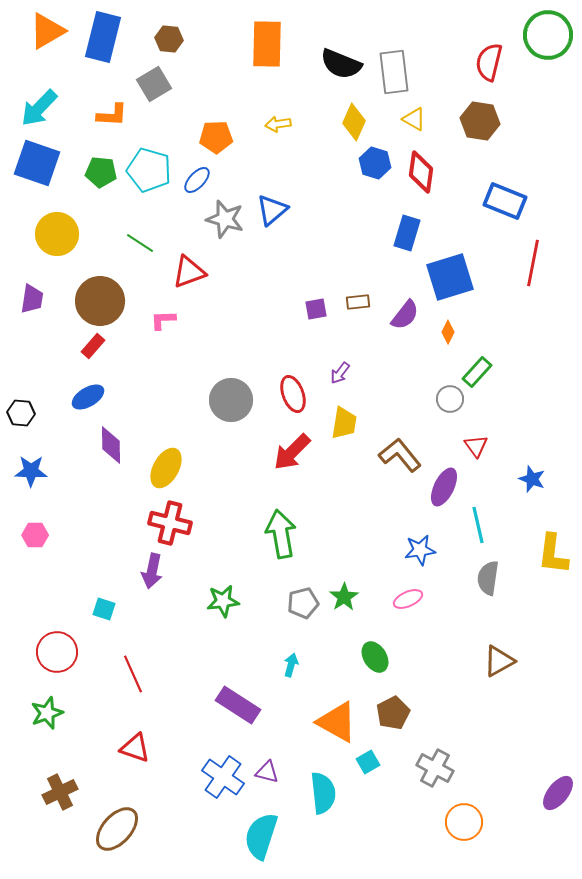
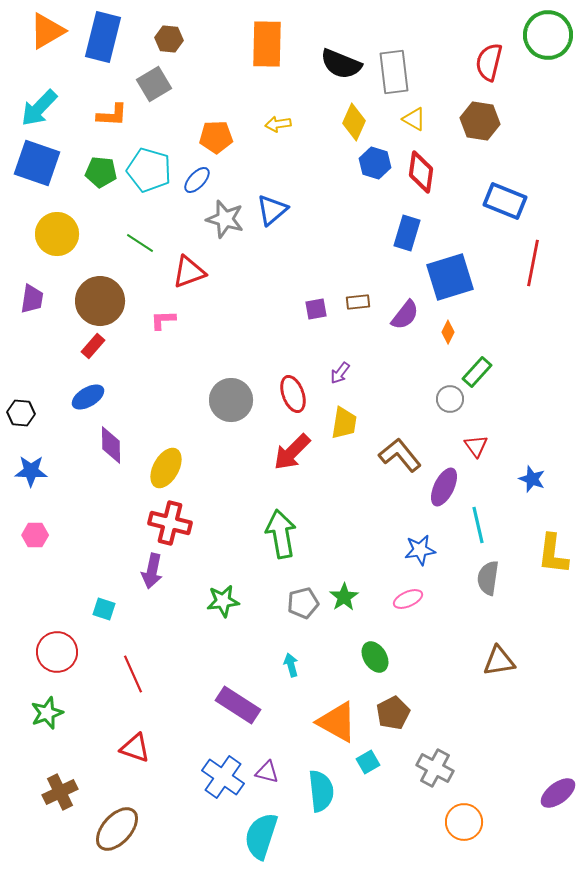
brown triangle at (499, 661): rotated 20 degrees clockwise
cyan arrow at (291, 665): rotated 30 degrees counterclockwise
cyan semicircle at (323, 793): moved 2 px left, 2 px up
purple ellipse at (558, 793): rotated 15 degrees clockwise
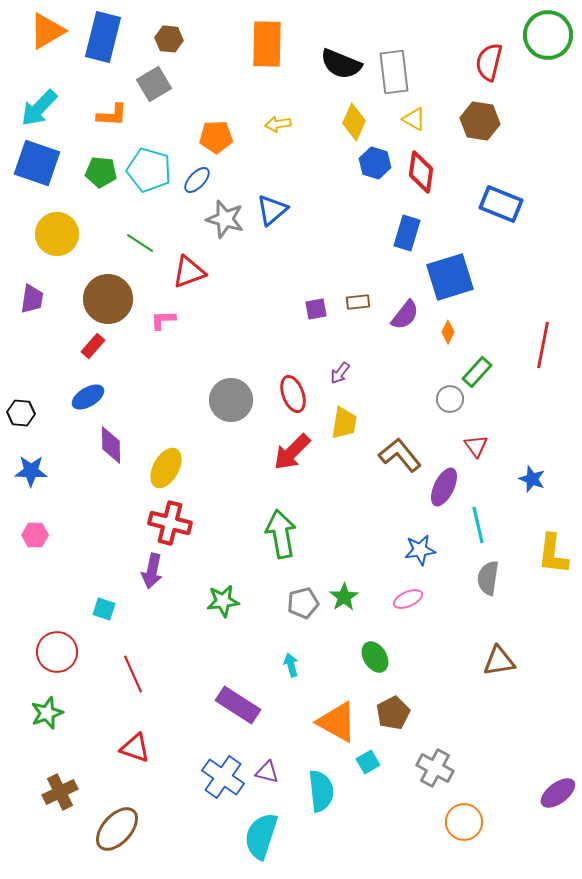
blue rectangle at (505, 201): moved 4 px left, 3 px down
red line at (533, 263): moved 10 px right, 82 px down
brown circle at (100, 301): moved 8 px right, 2 px up
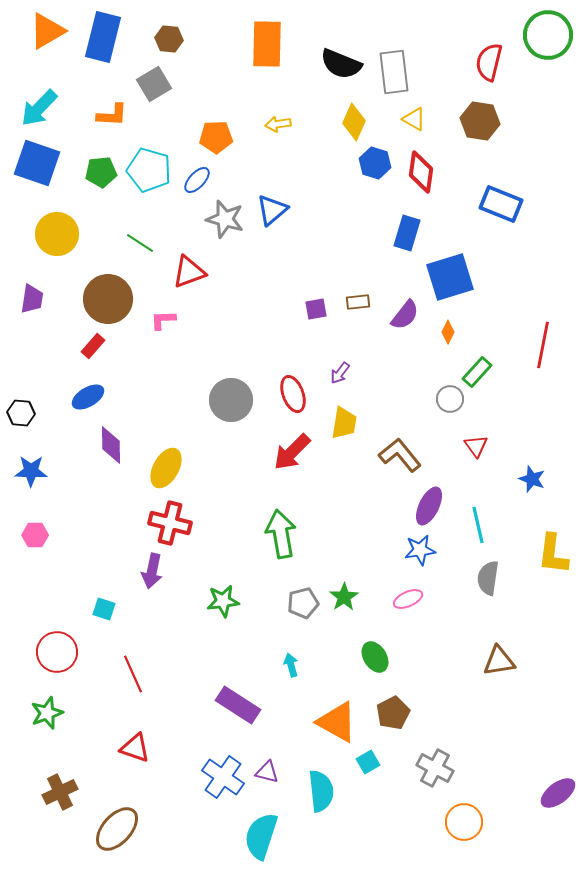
green pentagon at (101, 172): rotated 12 degrees counterclockwise
purple ellipse at (444, 487): moved 15 px left, 19 px down
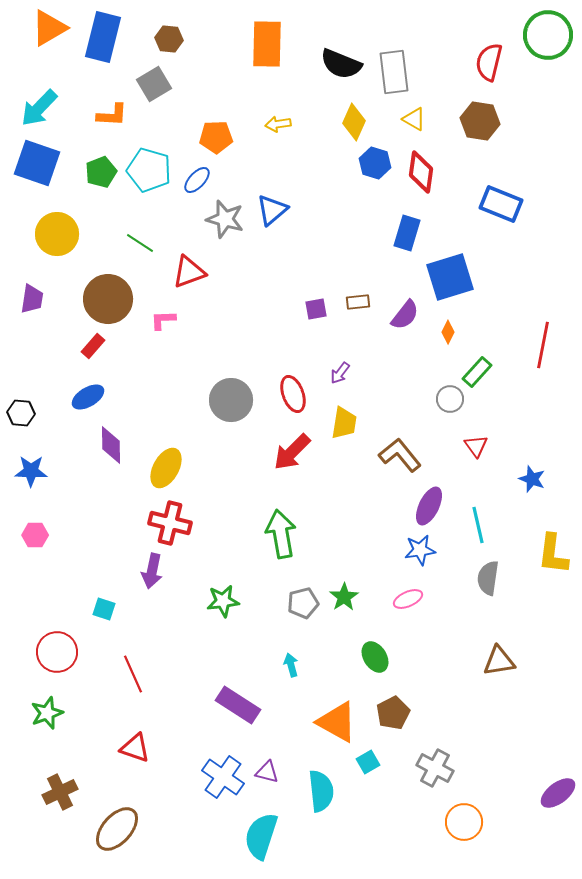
orange triangle at (47, 31): moved 2 px right, 3 px up
green pentagon at (101, 172): rotated 16 degrees counterclockwise
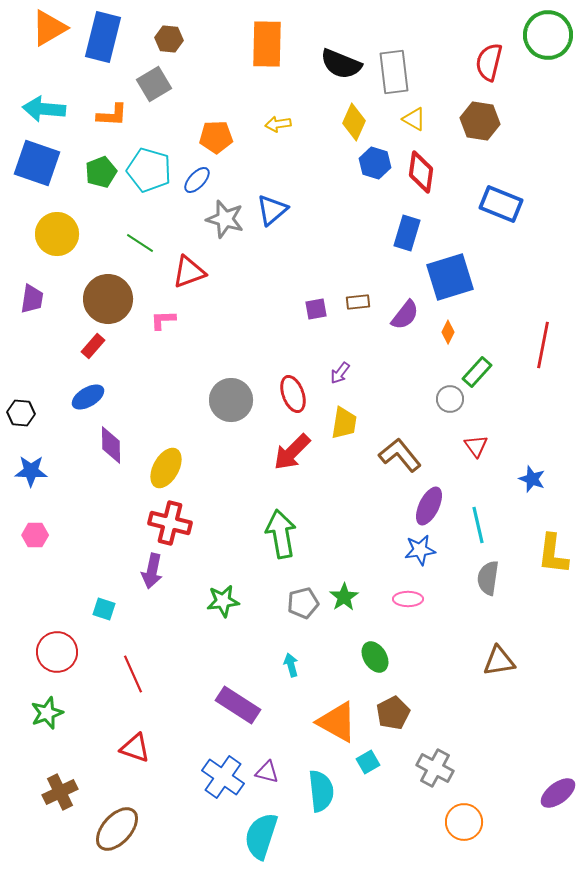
cyan arrow at (39, 108): moved 5 px right, 1 px down; rotated 51 degrees clockwise
pink ellipse at (408, 599): rotated 24 degrees clockwise
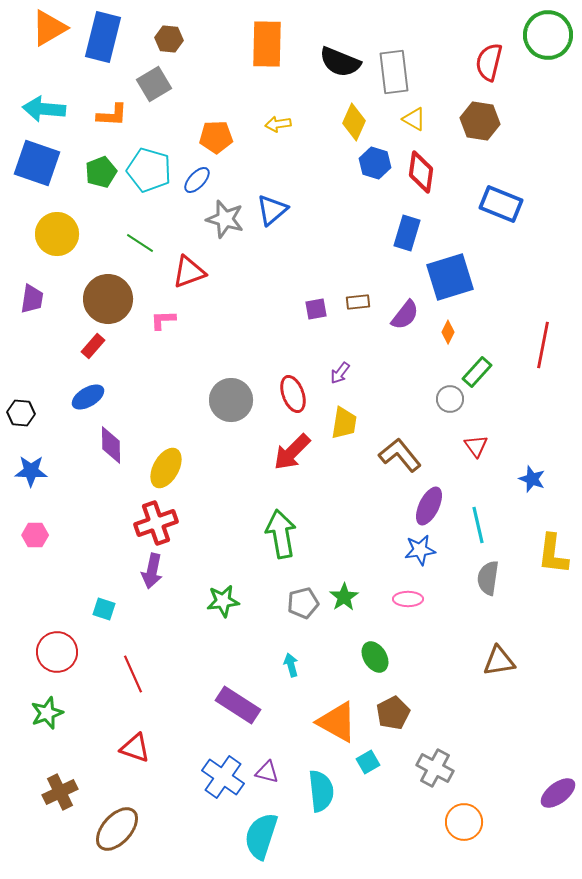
black semicircle at (341, 64): moved 1 px left, 2 px up
red cross at (170, 523): moved 14 px left; rotated 33 degrees counterclockwise
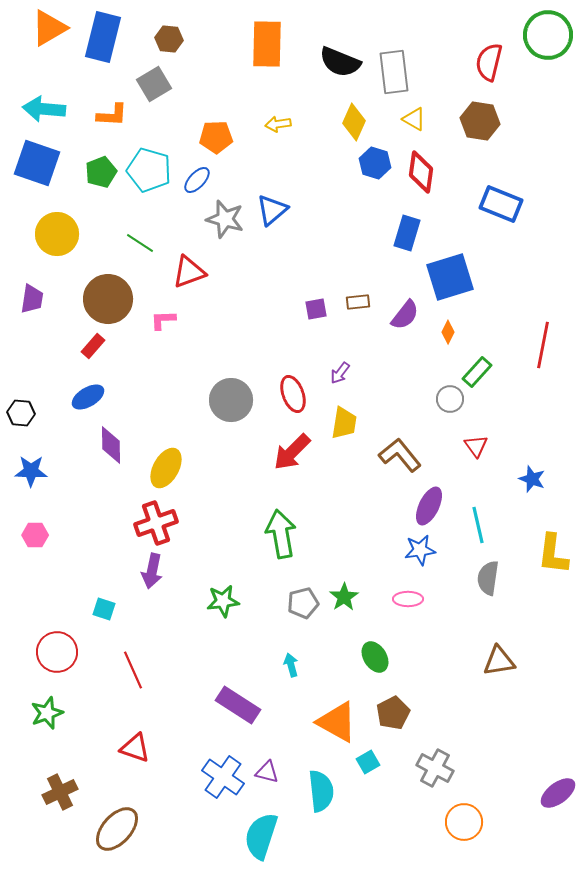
red line at (133, 674): moved 4 px up
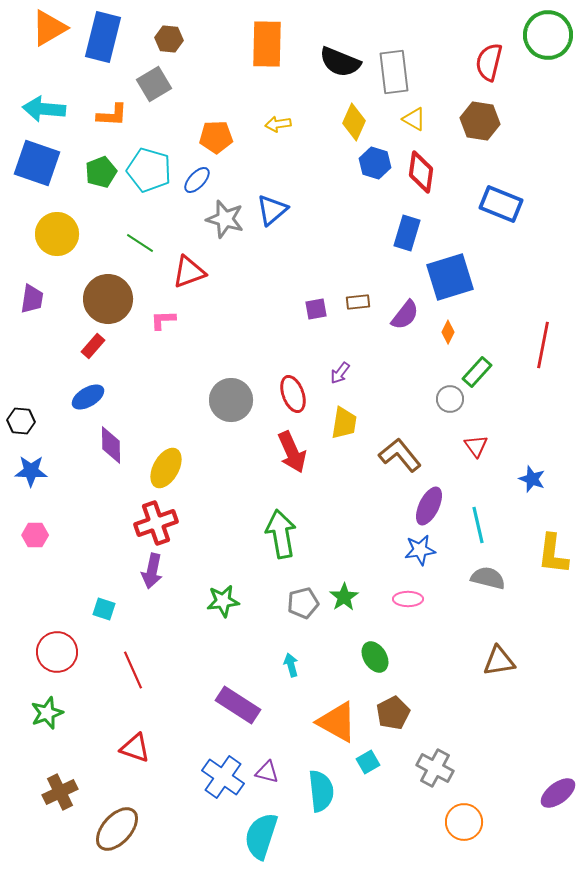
black hexagon at (21, 413): moved 8 px down
red arrow at (292, 452): rotated 69 degrees counterclockwise
gray semicircle at (488, 578): rotated 96 degrees clockwise
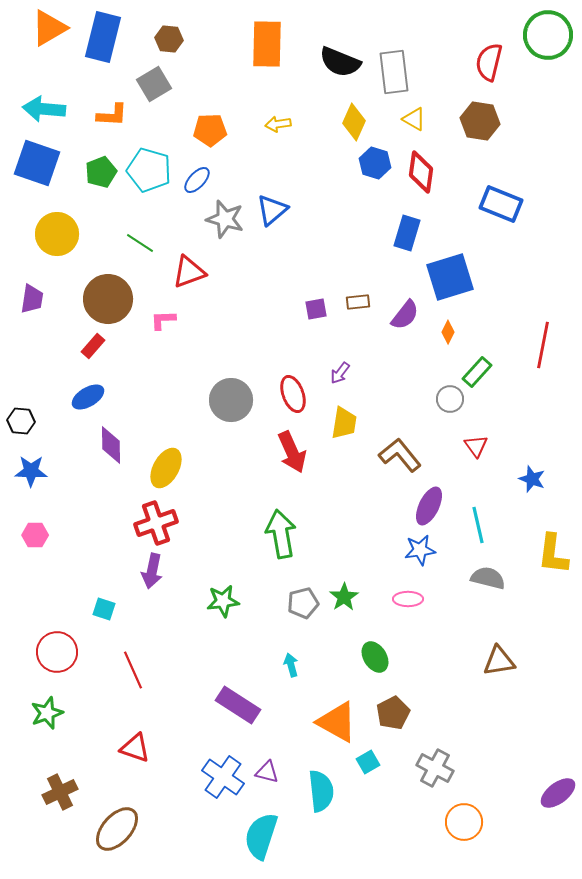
orange pentagon at (216, 137): moved 6 px left, 7 px up
